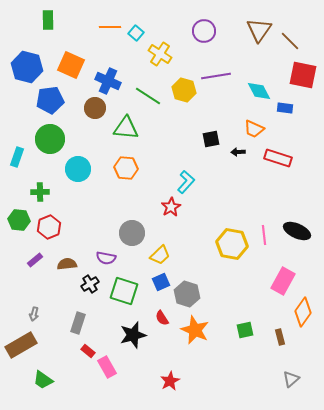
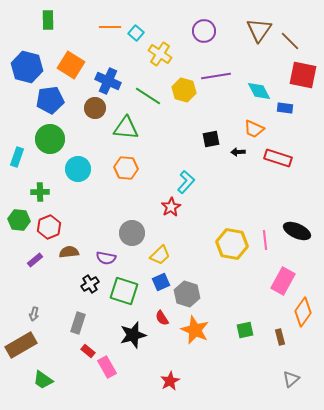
orange square at (71, 65): rotated 8 degrees clockwise
pink line at (264, 235): moved 1 px right, 5 px down
brown semicircle at (67, 264): moved 2 px right, 12 px up
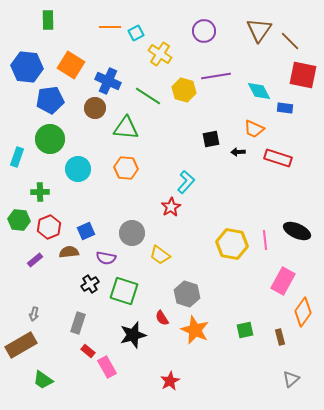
cyan square at (136, 33): rotated 21 degrees clockwise
blue hexagon at (27, 67): rotated 8 degrees counterclockwise
yellow trapezoid at (160, 255): rotated 80 degrees clockwise
blue square at (161, 282): moved 75 px left, 51 px up
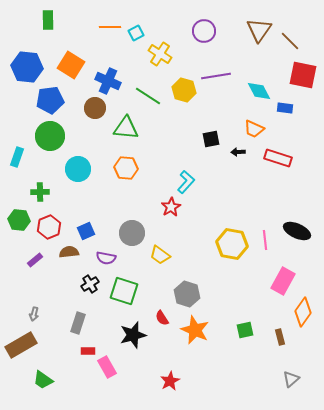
green circle at (50, 139): moved 3 px up
red rectangle at (88, 351): rotated 40 degrees counterclockwise
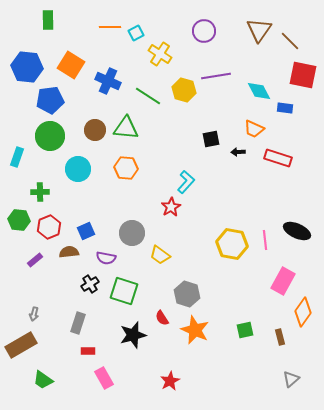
brown circle at (95, 108): moved 22 px down
pink rectangle at (107, 367): moved 3 px left, 11 px down
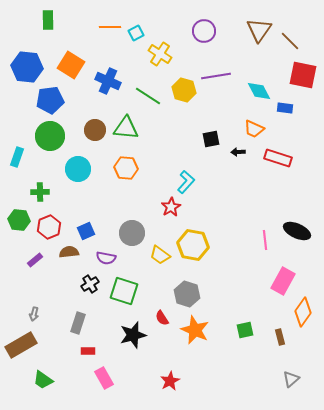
yellow hexagon at (232, 244): moved 39 px left, 1 px down
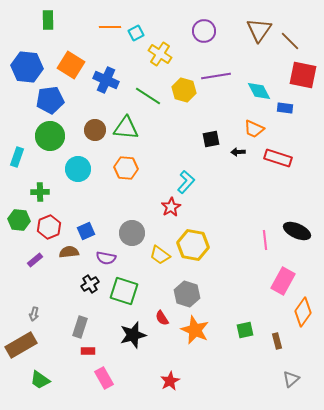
blue cross at (108, 81): moved 2 px left, 1 px up
gray rectangle at (78, 323): moved 2 px right, 4 px down
brown rectangle at (280, 337): moved 3 px left, 4 px down
green trapezoid at (43, 380): moved 3 px left
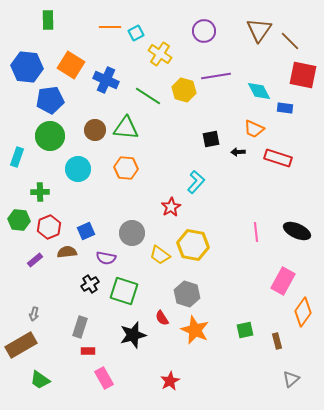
cyan L-shape at (186, 182): moved 10 px right
pink line at (265, 240): moved 9 px left, 8 px up
brown semicircle at (69, 252): moved 2 px left
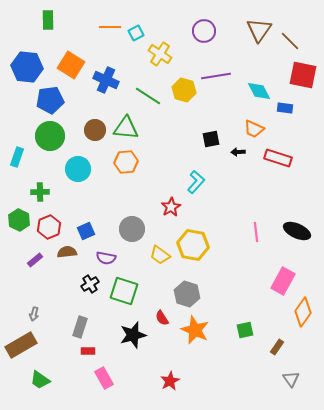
orange hexagon at (126, 168): moved 6 px up; rotated 10 degrees counterclockwise
green hexagon at (19, 220): rotated 20 degrees clockwise
gray circle at (132, 233): moved 4 px up
brown rectangle at (277, 341): moved 6 px down; rotated 49 degrees clockwise
gray triangle at (291, 379): rotated 24 degrees counterclockwise
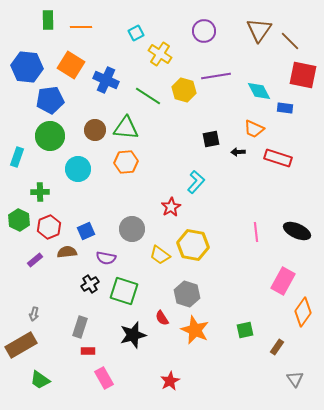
orange line at (110, 27): moved 29 px left
gray triangle at (291, 379): moved 4 px right
